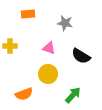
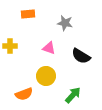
yellow circle: moved 2 px left, 2 px down
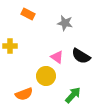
orange rectangle: rotated 32 degrees clockwise
pink triangle: moved 8 px right, 9 px down; rotated 16 degrees clockwise
